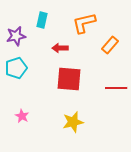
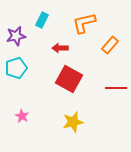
cyan rectangle: rotated 14 degrees clockwise
red square: rotated 24 degrees clockwise
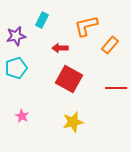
orange L-shape: moved 2 px right, 3 px down
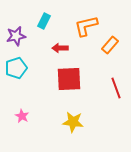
cyan rectangle: moved 2 px right, 1 px down
red square: rotated 32 degrees counterclockwise
red line: rotated 70 degrees clockwise
yellow star: rotated 20 degrees clockwise
